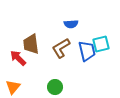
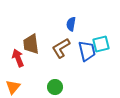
blue semicircle: rotated 104 degrees clockwise
red arrow: rotated 24 degrees clockwise
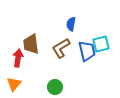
red arrow: rotated 30 degrees clockwise
orange triangle: moved 1 px right, 3 px up
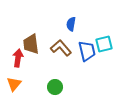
cyan square: moved 3 px right
brown L-shape: rotated 80 degrees clockwise
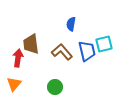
brown L-shape: moved 1 px right, 4 px down
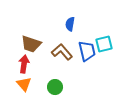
blue semicircle: moved 1 px left
brown trapezoid: rotated 65 degrees counterclockwise
red arrow: moved 6 px right, 6 px down
orange triangle: moved 10 px right; rotated 21 degrees counterclockwise
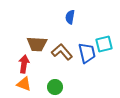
blue semicircle: moved 7 px up
brown trapezoid: moved 6 px right; rotated 15 degrees counterclockwise
blue trapezoid: moved 2 px down
orange triangle: rotated 28 degrees counterclockwise
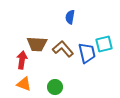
brown L-shape: moved 1 px right, 3 px up
red arrow: moved 2 px left, 4 px up
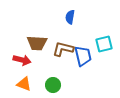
brown trapezoid: moved 1 px up
brown L-shape: rotated 35 degrees counterclockwise
blue trapezoid: moved 4 px left, 3 px down
red arrow: rotated 96 degrees clockwise
green circle: moved 2 px left, 2 px up
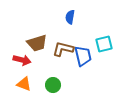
brown trapezoid: rotated 20 degrees counterclockwise
